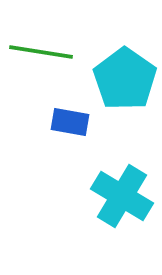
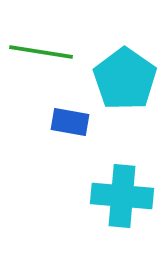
cyan cross: rotated 26 degrees counterclockwise
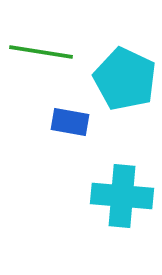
cyan pentagon: rotated 10 degrees counterclockwise
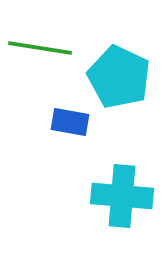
green line: moved 1 px left, 4 px up
cyan pentagon: moved 6 px left, 2 px up
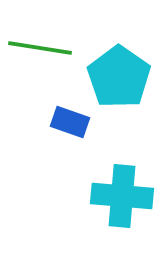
cyan pentagon: rotated 10 degrees clockwise
blue rectangle: rotated 9 degrees clockwise
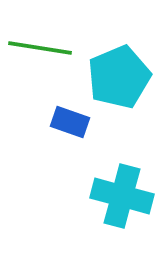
cyan pentagon: rotated 14 degrees clockwise
cyan cross: rotated 10 degrees clockwise
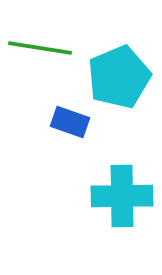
cyan cross: rotated 16 degrees counterclockwise
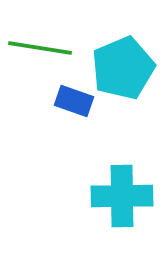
cyan pentagon: moved 4 px right, 9 px up
blue rectangle: moved 4 px right, 21 px up
